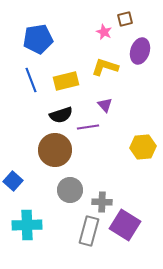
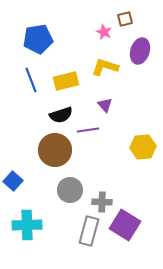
purple line: moved 3 px down
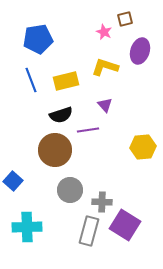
cyan cross: moved 2 px down
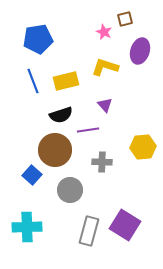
blue line: moved 2 px right, 1 px down
blue square: moved 19 px right, 6 px up
gray cross: moved 40 px up
